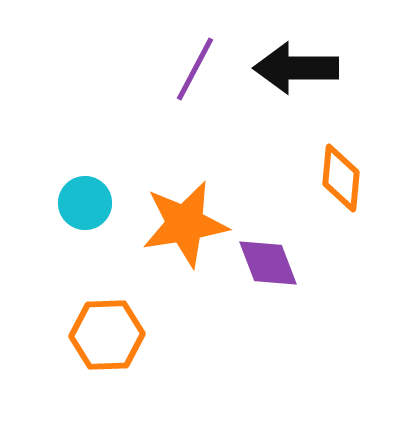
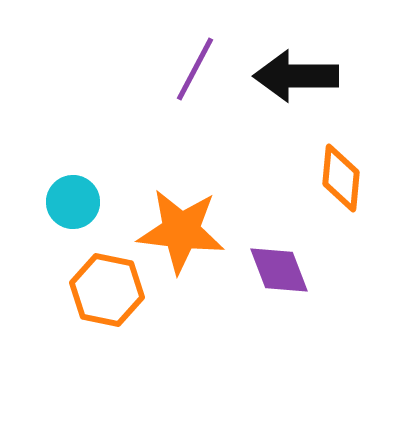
black arrow: moved 8 px down
cyan circle: moved 12 px left, 1 px up
orange star: moved 4 px left, 7 px down; rotated 16 degrees clockwise
purple diamond: moved 11 px right, 7 px down
orange hexagon: moved 45 px up; rotated 14 degrees clockwise
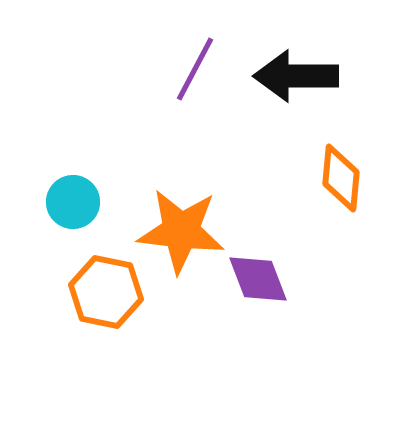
purple diamond: moved 21 px left, 9 px down
orange hexagon: moved 1 px left, 2 px down
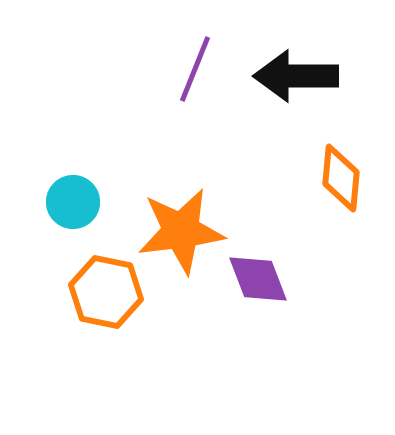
purple line: rotated 6 degrees counterclockwise
orange star: rotated 14 degrees counterclockwise
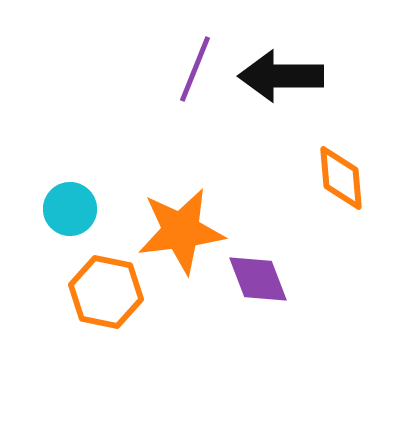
black arrow: moved 15 px left
orange diamond: rotated 10 degrees counterclockwise
cyan circle: moved 3 px left, 7 px down
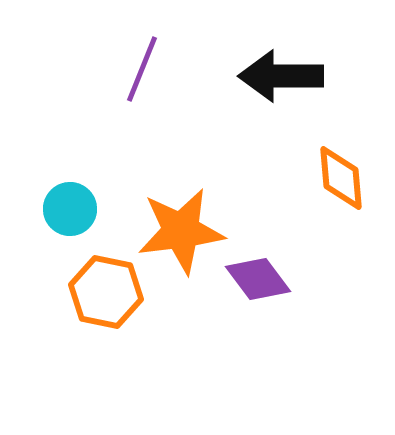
purple line: moved 53 px left
purple diamond: rotated 16 degrees counterclockwise
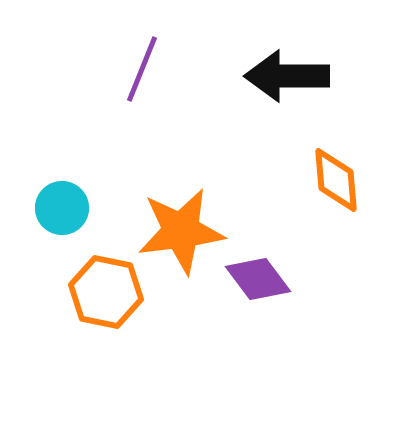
black arrow: moved 6 px right
orange diamond: moved 5 px left, 2 px down
cyan circle: moved 8 px left, 1 px up
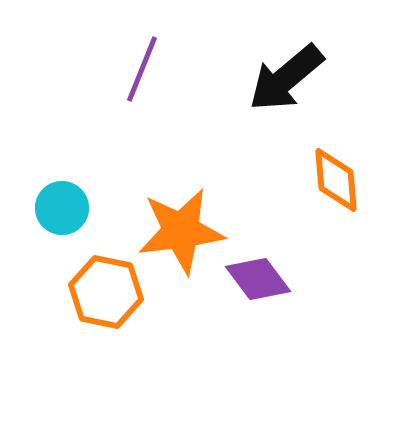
black arrow: moved 1 px left, 2 px down; rotated 40 degrees counterclockwise
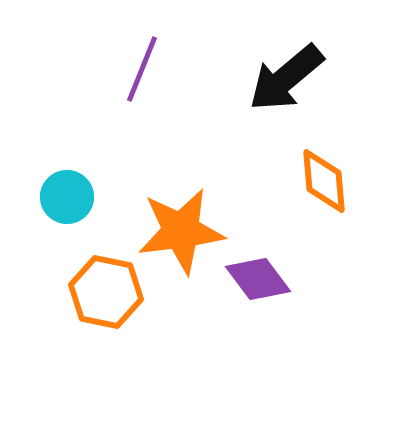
orange diamond: moved 12 px left, 1 px down
cyan circle: moved 5 px right, 11 px up
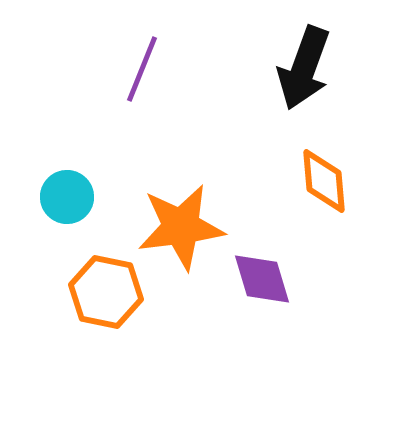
black arrow: moved 18 px right, 10 px up; rotated 30 degrees counterclockwise
orange star: moved 4 px up
purple diamond: moved 4 px right; rotated 20 degrees clockwise
